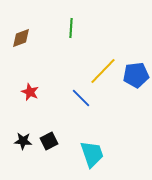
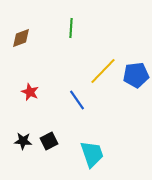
blue line: moved 4 px left, 2 px down; rotated 10 degrees clockwise
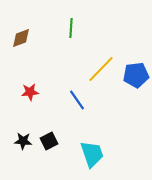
yellow line: moved 2 px left, 2 px up
red star: rotated 30 degrees counterclockwise
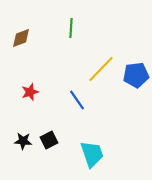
red star: rotated 12 degrees counterclockwise
black square: moved 1 px up
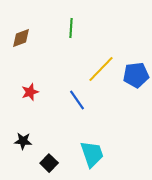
black square: moved 23 px down; rotated 18 degrees counterclockwise
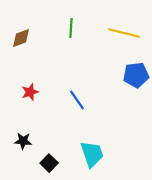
yellow line: moved 23 px right, 36 px up; rotated 60 degrees clockwise
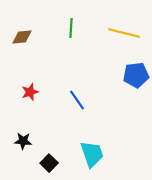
brown diamond: moved 1 px right, 1 px up; rotated 15 degrees clockwise
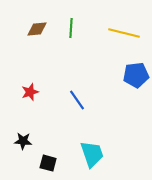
brown diamond: moved 15 px right, 8 px up
black square: moved 1 px left; rotated 30 degrees counterclockwise
